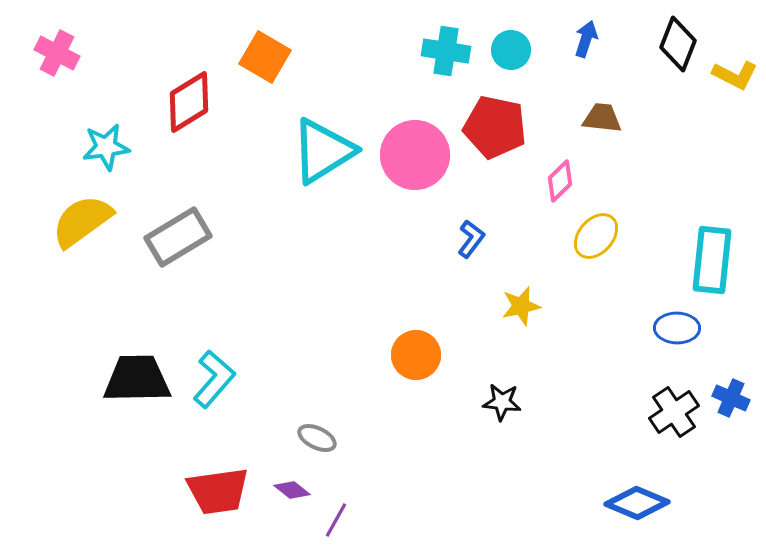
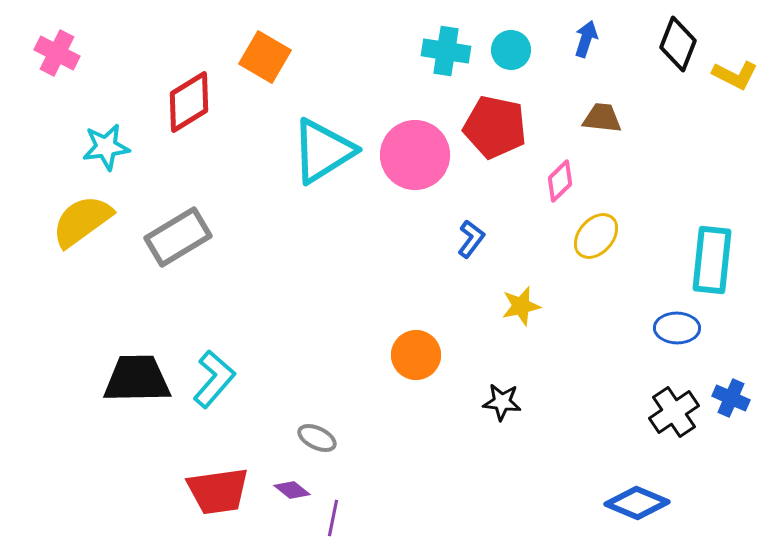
purple line: moved 3 px left, 2 px up; rotated 18 degrees counterclockwise
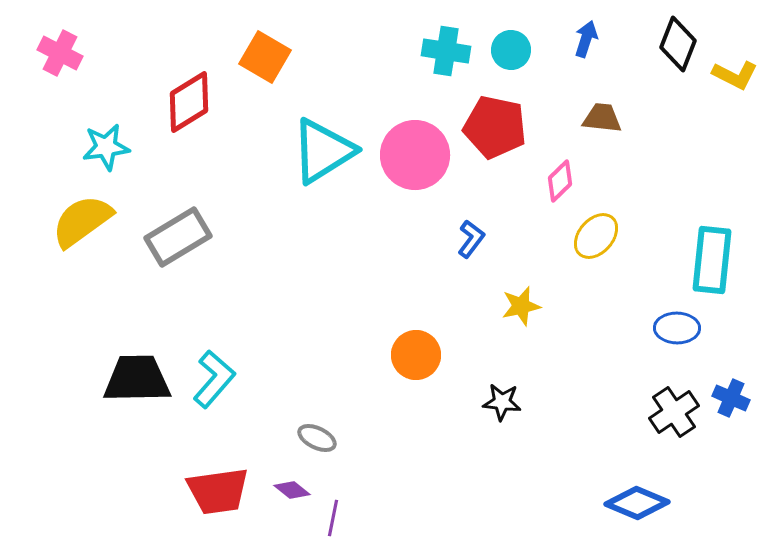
pink cross: moved 3 px right
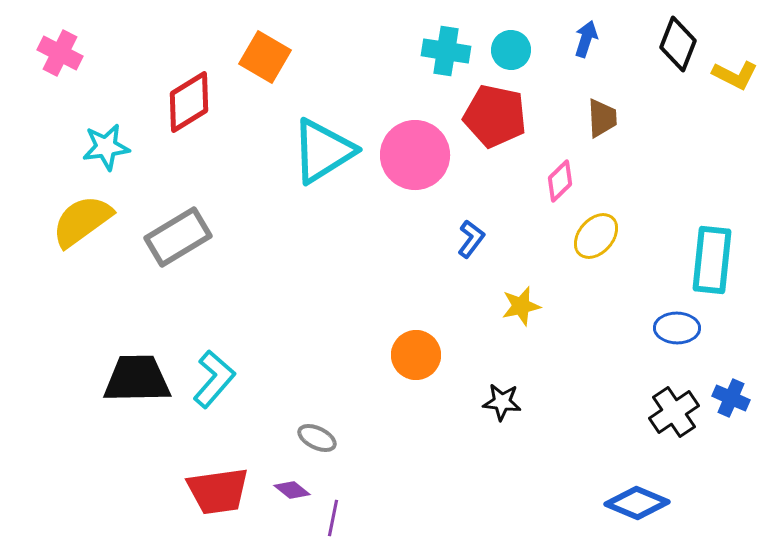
brown trapezoid: rotated 81 degrees clockwise
red pentagon: moved 11 px up
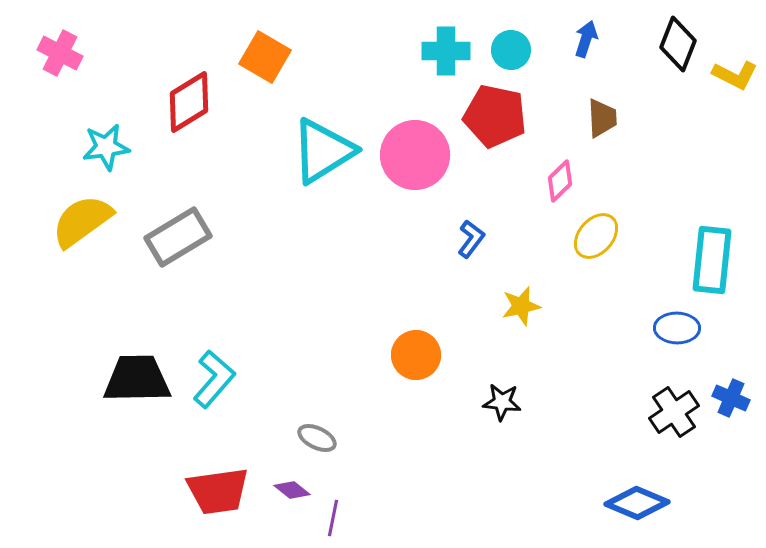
cyan cross: rotated 9 degrees counterclockwise
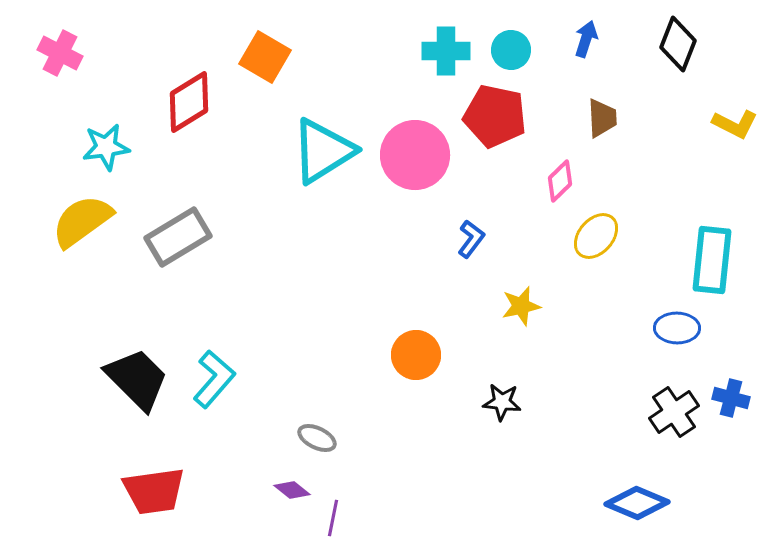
yellow L-shape: moved 49 px down
black trapezoid: rotated 46 degrees clockwise
blue cross: rotated 9 degrees counterclockwise
red trapezoid: moved 64 px left
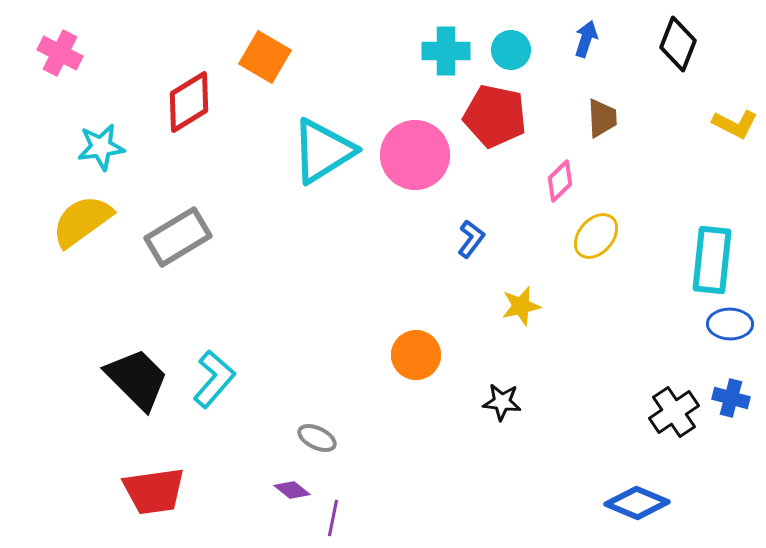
cyan star: moved 5 px left
blue ellipse: moved 53 px right, 4 px up
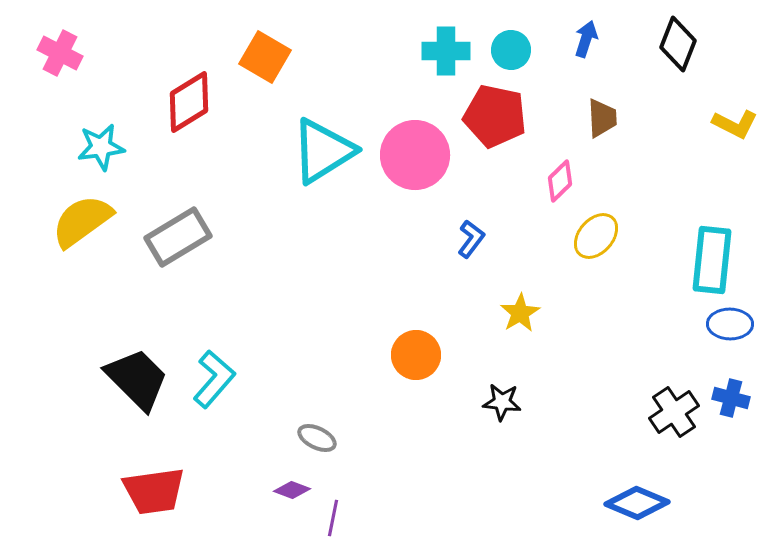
yellow star: moved 1 px left, 7 px down; rotated 18 degrees counterclockwise
purple diamond: rotated 18 degrees counterclockwise
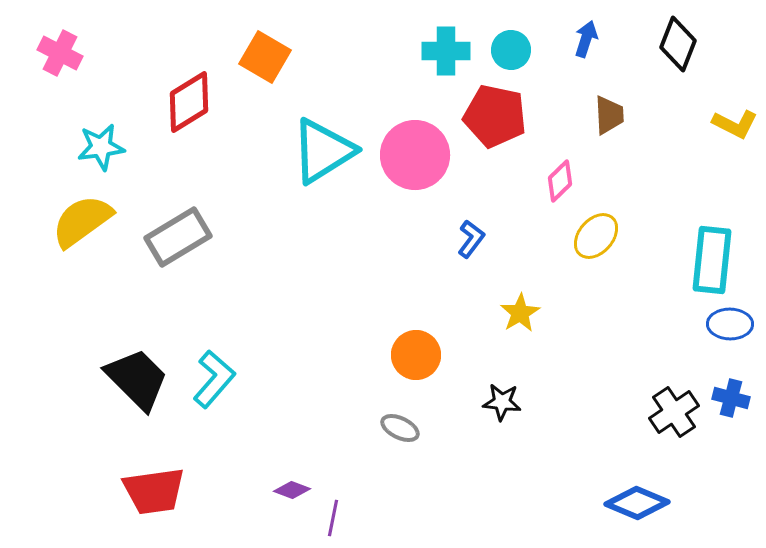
brown trapezoid: moved 7 px right, 3 px up
gray ellipse: moved 83 px right, 10 px up
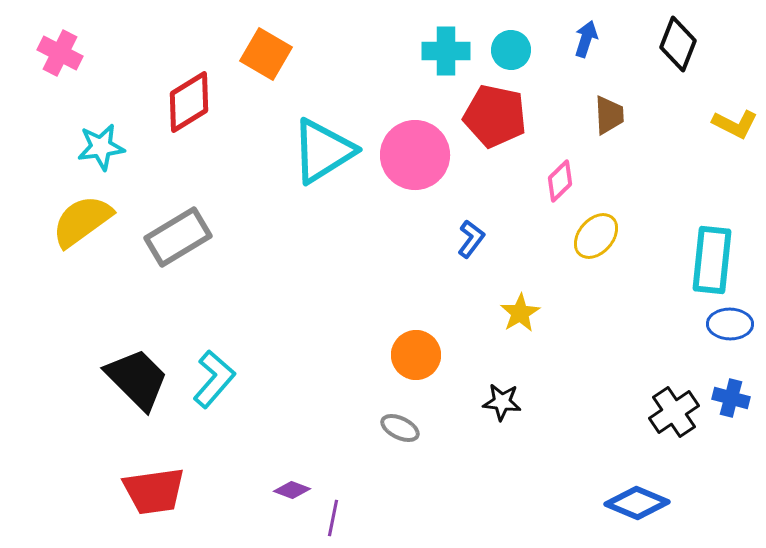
orange square: moved 1 px right, 3 px up
